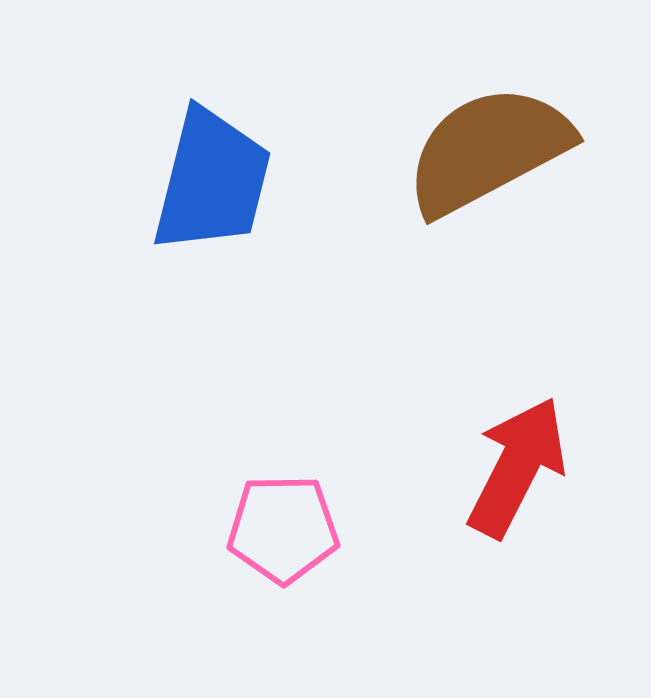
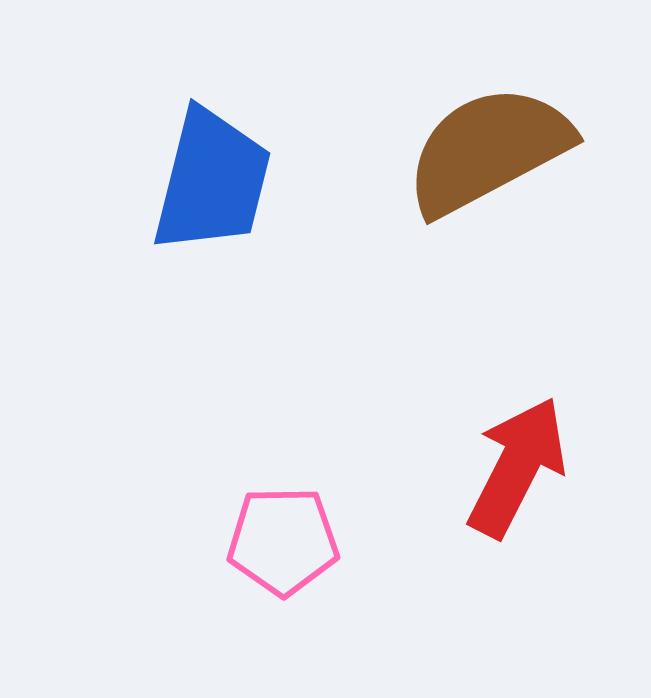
pink pentagon: moved 12 px down
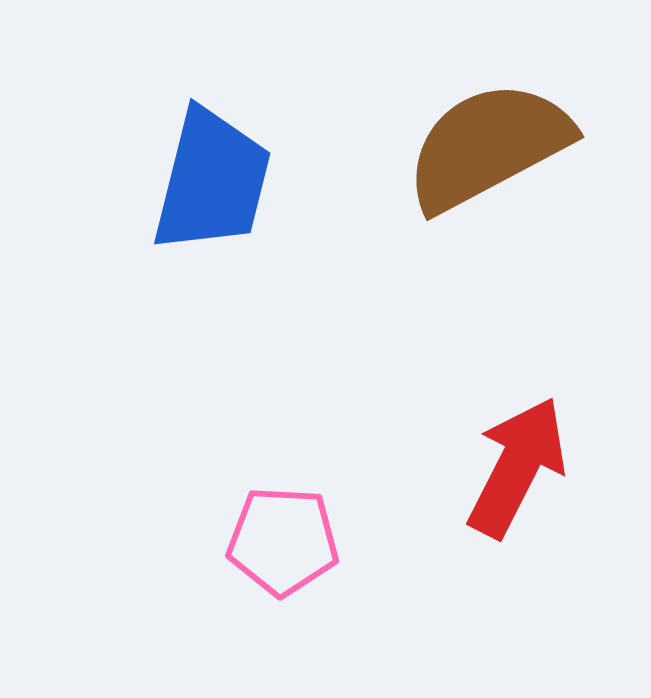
brown semicircle: moved 4 px up
pink pentagon: rotated 4 degrees clockwise
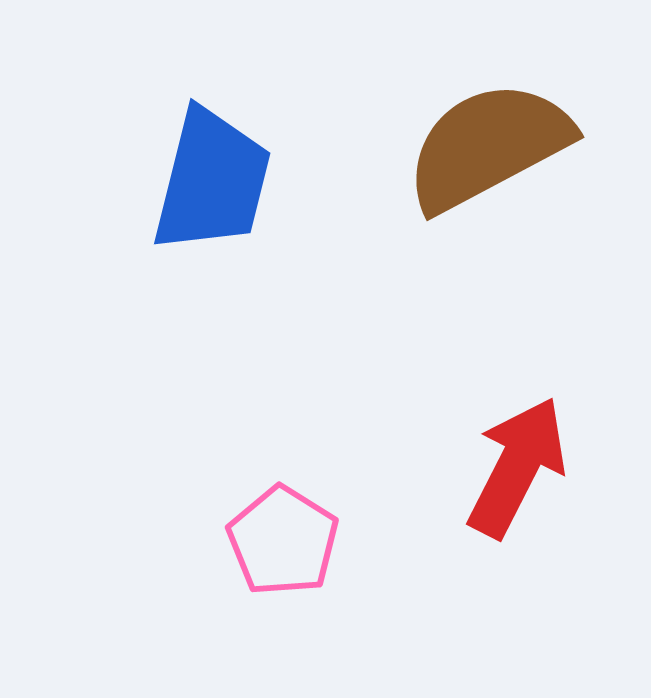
pink pentagon: rotated 29 degrees clockwise
